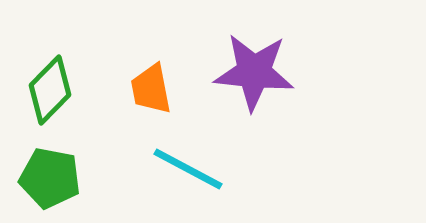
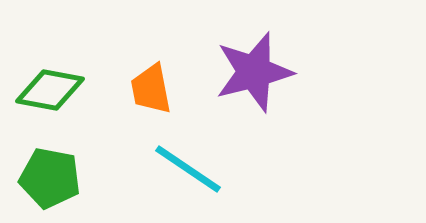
purple star: rotated 20 degrees counterclockwise
green diamond: rotated 56 degrees clockwise
cyan line: rotated 6 degrees clockwise
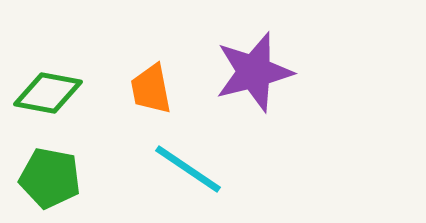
green diamond: moved 2 px left, 3 px down
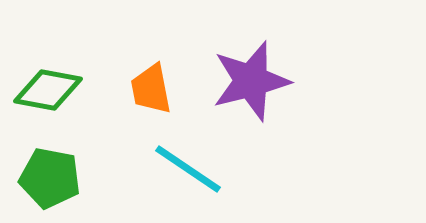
purple star: moved 3 px left, 9 px down
green diamond: moved 3 px up
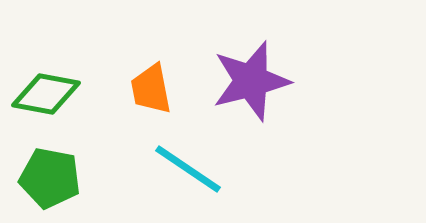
green diamond: moved 2 px left, 4 px down
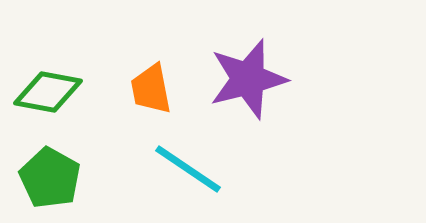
purple star: moved 3 px left, 2 px up
green diamond: moved 2 px right, 2 px up
green pentagon: rotated 18 degrees clockwise
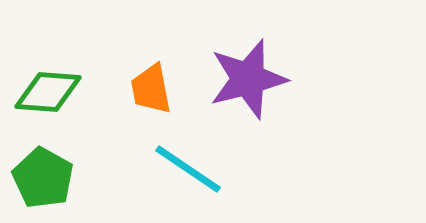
green diamond: rotated 6 degrees counterclockwise
green pentagon: moved 7 px left
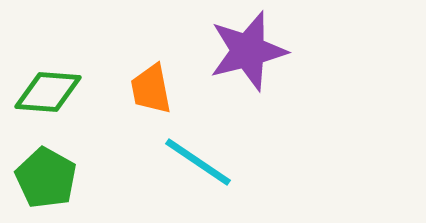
purple star: moved 28 px up
cyan line: moved 10 px right, 7 px up
green pentagon: moved 3 px right
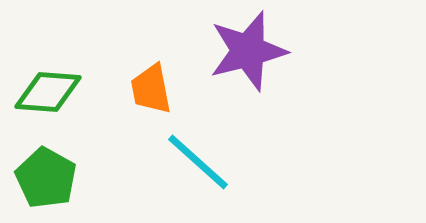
cyan line: rotated 8 degrees clockwise
